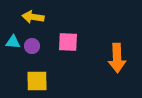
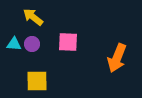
yellow arrow: rotated 30 degrees clockwise
cyan triangle: moved 1 px right, 2 px down
purple circle: moved 2 px up
orange arrow: rotated 24 degrees clockwise
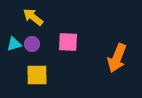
cyan triangle: rotated 21 degrees counterclockwise
yellow square: moved 6 px up
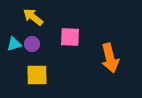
pink square: moved 2 px right, 5 px up
orange arrow: moved 7 px left; rotated 36 degrees counterclockwise
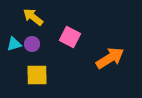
pink square: rotated 25 degrees clockwise
orange arrow: rotated 108 degrees counterclockwise
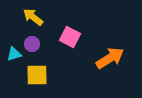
cyan triangle: moved 10 px down
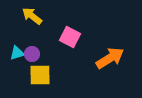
yellow arrow: moved 1 px left, 1 px up
purple circle: moved 10 px down
cyan triangle: moved 3 px right, 1 px up
yellow square: moved 3 px right
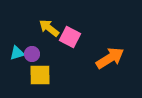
yellow arrow: moved 17 px right, 12 px down
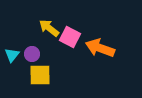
cyan triangle: moved 5 px left, 2 px down; rotated 35 degrees counterclockwise
orange arrow: moved 10 px left, 10 px up; rotated 128 degrees counterclockwise
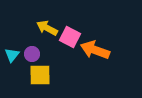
yellow arrow: moved 2 px left; rotated 10 degrees counterclockwise
orange arrow: moved 5 px left, 2 px down
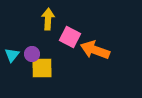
yellow arrow: moved 1 px right, 9 px up; rotated 65 degrees clockwise
yellow square: moved 2 px right, 7 px up
